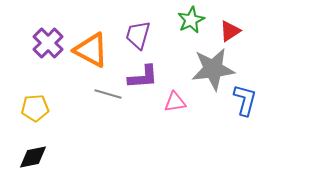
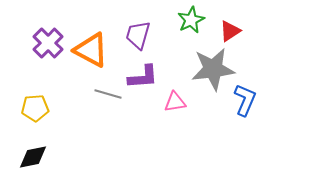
blue L-shape: rotated 8 degrees clockwise
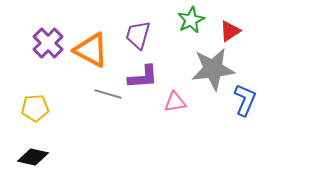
black diamond: rotated 24 degrees clockwise
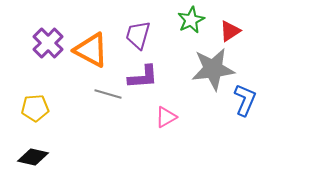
pink triangle: moved 9 px left, 15 px down; rotated 20 degrees counterclockwise
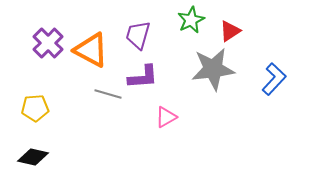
blue L-shape: moved 29 px right, 21 px up; rotated 20 degrees clockwise
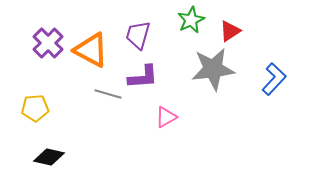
black diamond: moved 16 px right
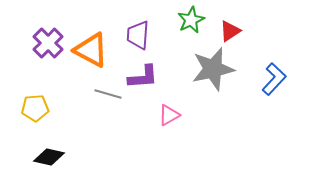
purple trapezoid: rotated 12 degrees counterclockwise
gray star: rotated 6 degrees counterclockwise
pink triangle: moved 3 px right, 2 px up
